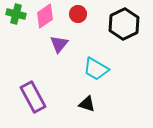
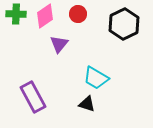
green cross: rotated 12 degrees counterclockwise
cyan trapezoid: moved 9 px down
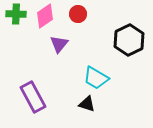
black hexagon: moved 5 px right, 16 px down
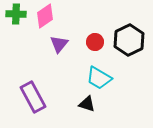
red circle: moved 17 px right, 28 px down
cyan trapezoid: moved 3 px right
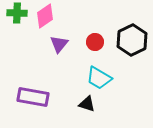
green cross: moved 1 px right, 1 px up
black hexagon: moved 3 px right
purple rectangle: rotated 52 degrees counterclockwise
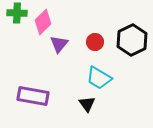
pink diamond: moved 2 px left, 6 px down; rotated 10 degrees counterclockwise
purple rectangle: moved 1 px up
black triangle: rotated 36 degrees clockwise
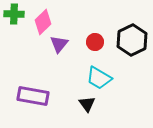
green cross: moved 3 px left, 1 px down
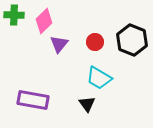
green cross: moved 1 px down
pink diamond: moved 1 px right, 1 px up
black hexagon: rotated 12 degrees counterclockwise
purple rectangle: moved 4 px down
